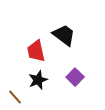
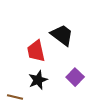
black trapezoid: moved 2 px left
brown line: rotated 35 degrees counterclockwise
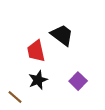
purple square: moved 3 px right, 4 px down
brown line: rotated 28 degrees clockwise
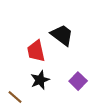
black star: moved 2 px right
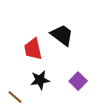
red trapezoid: moved 3 px left, 2 px up
black star: rotated 12 degrees clockwise
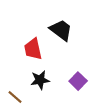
black trapezoid: moved 1 px left, 5 px up
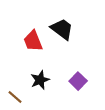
black trapezoid: moved 1 px right, 1 px up
red trapezoid: moved 8 px up; rotated 10 degrees counterclockwise
black star: rotated 12 degrees counterclockwise
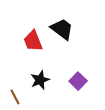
brown line: rotated 21 degrees clockwise
